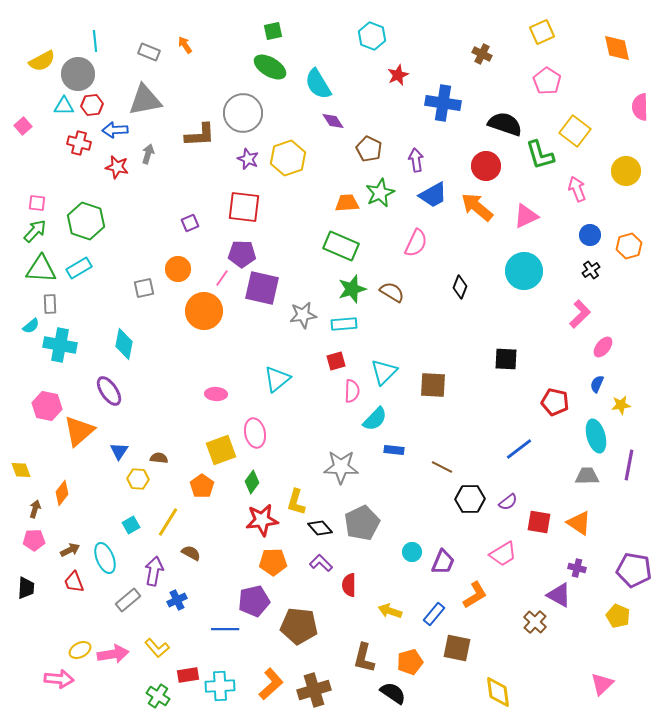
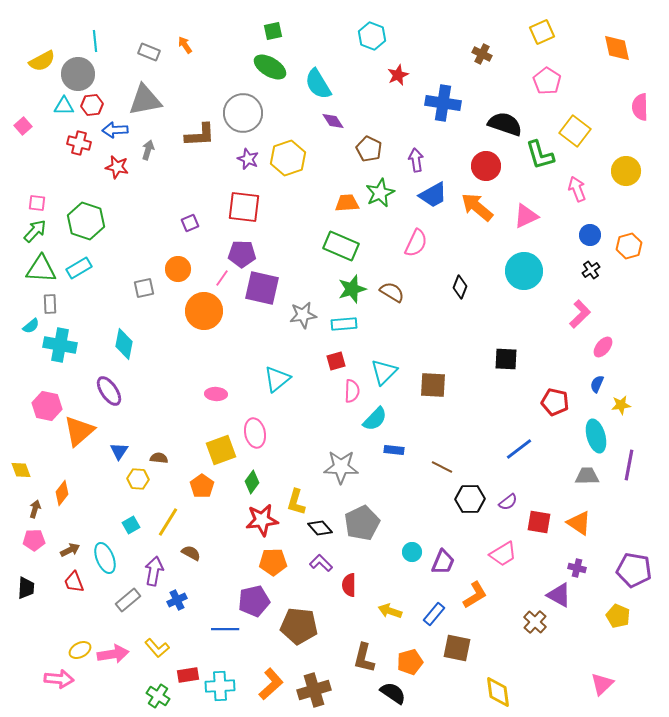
gray arrow at (148, 154): moved 4 px up
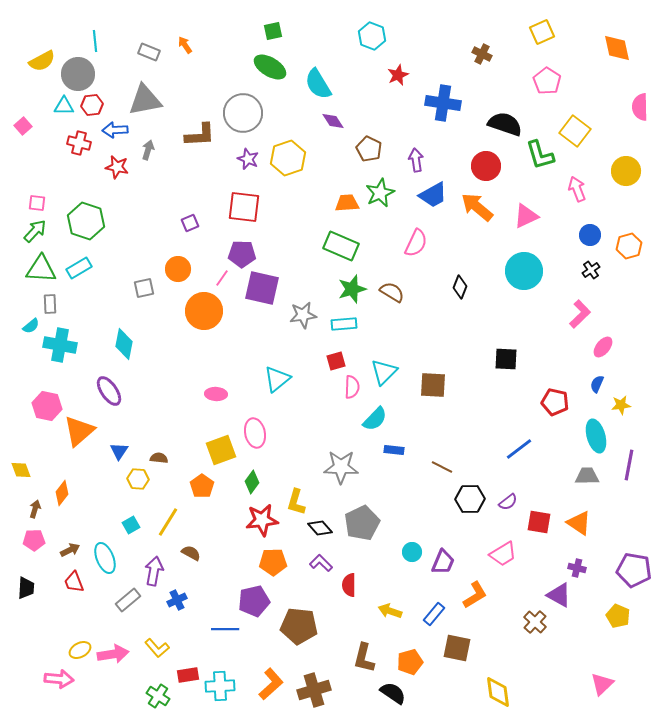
pink semicircle at (352, 391): moved 4 px up
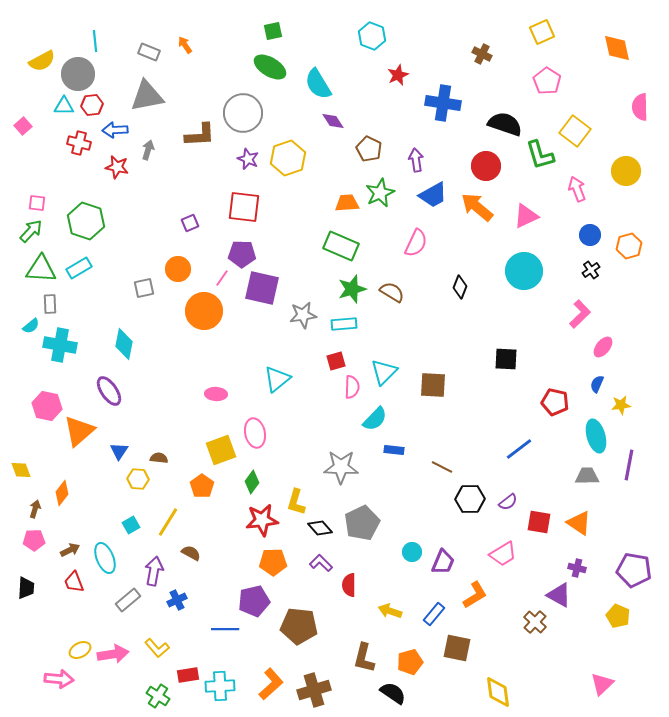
gray triangle at (145, 100): moved 2 px right, 4 px up
green arrow at (35, 231): moved 4 px left
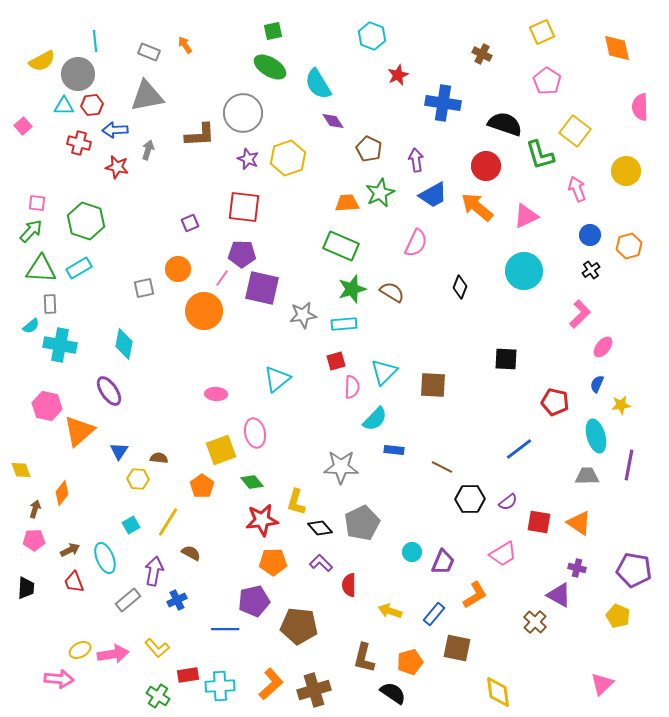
green diamond at (252, 482): rotated 75 degrees counterclockwise
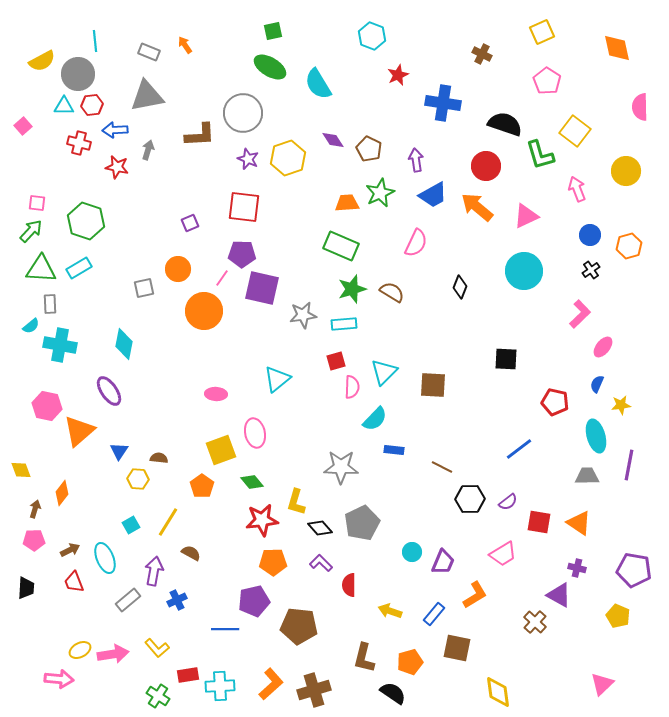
purple diamond at (333, 121): moved 19 px down
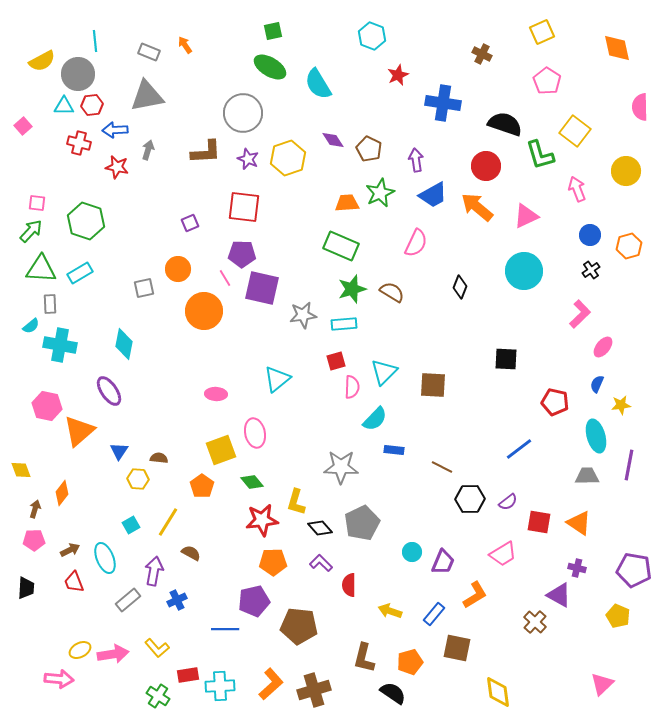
brown L-shape at (200, 135): moved 6 px right, 17 px down
cyan rectangle at (79, 268): moved 1 px right, 5 px down
pink line at (222, 278): moved 3 px right; rotated 66 degrees counterclockwise
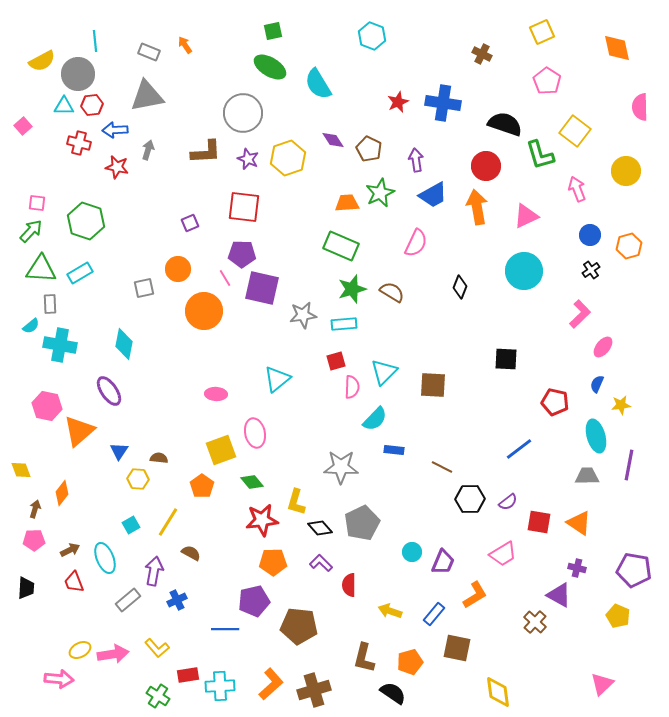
red star at (398, 75): moved 27 px down
orange arrow at (477, 207): rotated 40 degrees clockwise
